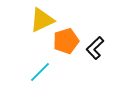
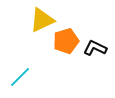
black L-shape: rotated 70 degrees clockwise
cyan line: moved 20 px left, 5 px down
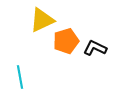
cyan line: rotated 55 degrees counterclockwise
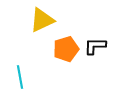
orange pentagon: moved 8 px down
black L-shape: moved 2 px up; rotated 25 degrees counterclockwise
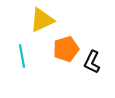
black L-shape: moved 3 px left, 16 px down; rotated 65 degrees counterclockwise
cyan line: moved 2 px right, 21 px up
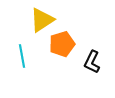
yellow triangle: rotated 8 degrees counterclockwise
orange pentagon: moved 4 px left, 5 px up
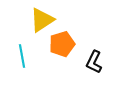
black L-shape: moved 2 px right
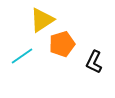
cyan line: rotated 65 degrees clockwise
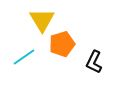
yellow triangle: rotated 28 degrees counterclockwise
cyan line: moved 2 px right, 1 px down
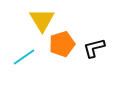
black L-shape: moved 14 px up; rotated 50 degrees clockwise
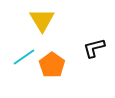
orange pentagon: moved 10 px left, 21 px down; rotated 20 degrees counterclockwise
